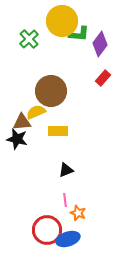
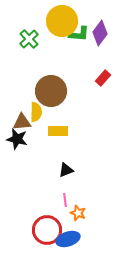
purple diamond: moved 11 px up
yellow semicircle: rotated 114 degrees clockwise
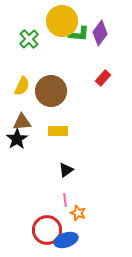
yellow semicircle: moved 14 px left, 26 px up; rotated 24 degrees clockwise
black star: rotated 25 degrees clockwise
black triangle: rotated 14 degrees counterclockwise
blue ellipse: moved 2 px left, 1 px down
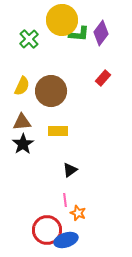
yellow circle: moved 1 px up
purple diamond: moved 1 px right
black star: moved 6 px right, 5 px down
black triangle: moved 4 px right
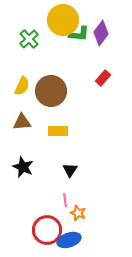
yellow circle: moved 1 px right
black star: moved 23 px down; rotated 15 degrees counterclockwise
black triangle: rotated 21 degrees counterclockwise
blue ellipse: moved 3 px right
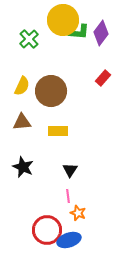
green L-shape: moved 2 px up
pink line: moved 3 px right, 4 px up
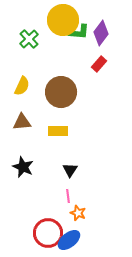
red rectangle: moved 4 px left, 14 px up
brown circle: moved 10 px right, 1 px down
red circle: moved 1 px right, 3 px down
blue ellipse: rotated 20 degrees counterclockwise
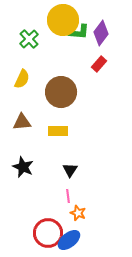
yellow semicircle: moved 7 px up
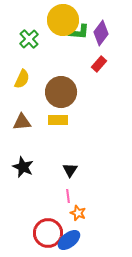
yellow rectangle: moved 11 px up
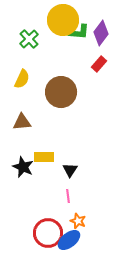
yellow rectangle: moved 14 px left, 37 px down
orange star: moved 8 px down
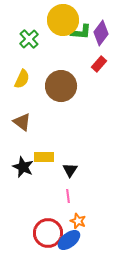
green L-shape: moved 2 px right
brown circle: moved 6 px up
brown triangle: rotated 42 degrees clockwise
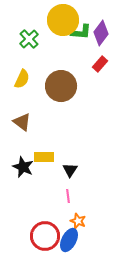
red rectangle: moved 1 px right
red circle: moved 3 px left, 3 px down
blue ellipse: rotated 25 degrees counterclockwise
